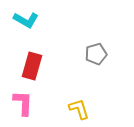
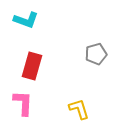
cyan L-shape: rotated 10 degrees counterclockwise
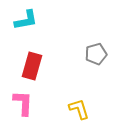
cyan L-shape: rotated 30 degrees counterclockwise
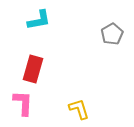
cyan L-shape: moved 13 px right
gray pentagon: moved 16 px right, 20 px up; rotated 15 degrees counterclockwise
red rectangle: moved 1 px right, 3 px down
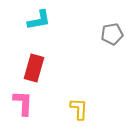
gray pentagon: rotated 20 degrees clockwise
red rectangle: moved 1 px right, 1 px up
yellow L-shape: rotated 20 degrees clockwise
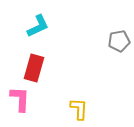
cyan L-shape: moved 1 px left, 6 px down; rotated 15 degrees counterclockwise
gray pentagon: moved 7 px right, 7 px down
pink L-shape: moved 3 px left, 4 px up
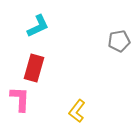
yellow L-shape: moved 2 px left, 2 px down; rotated 145 degrees counterclockwise
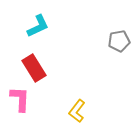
red rectangle: rotated 48 degrees counterclockwise
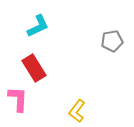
gray pentagon: moved 7 px left
pink L-shape: moved 2 px left
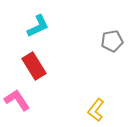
red rectangle: moved 2 px up
pink L-shape: moved 1 px left, 1 px down; rotated 36 degrees counterclockwise
yellow L-shape: moved 19 px right, 1 px up
